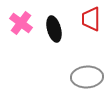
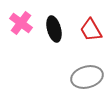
red trapezoid: moved 11 px down; rotated 30 degrees counterclockwise
gray ellipse: rotated 12 degrees counterclockwise
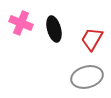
pink cross: rotated 15 degrees counterclockwise
red trapezoid: moved 1 px right, 9 px down; rotated 60 degrees clockwise
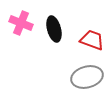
red trapezoid: moved 1 px down; rotated 80 degrees clockwise
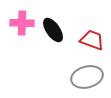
pink cross: moved 1 px right; rotated 20 degrees counterclockwise
black ellipse: moved 1 px left, 1 px down; rotated 20 degrees counterclockwise
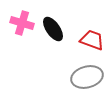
pink cross: rotated 15 degrees clockwise
black ellipse: moved 1 px up
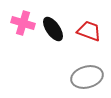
pink cross: moved 1 px right
red trapezoid: moved 3 px left, 9 px up
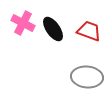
pink cross: rotated 10 degrees clockwise
gray ellipse: rotated 20 degrees clockwise
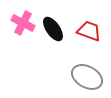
gray ellipse: rotated 24 degrees clockwise
